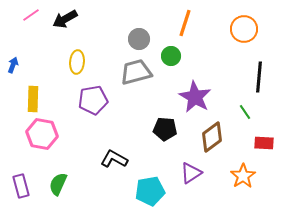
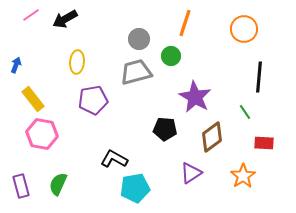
blue arrow: moved 3 px right
yellow rectangle: rotated 40 degrees counterclockwise
cyan pentagon: moved 15 px left, 3 px up
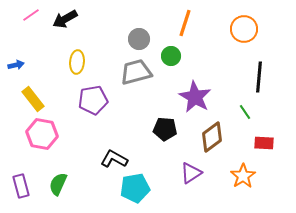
blue arrow: rotated 56 degrees clockwise
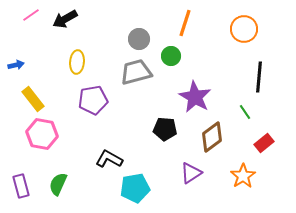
red rectangle: rotated 42 degrees counterclockwise
black L-shape: moved 5 px left
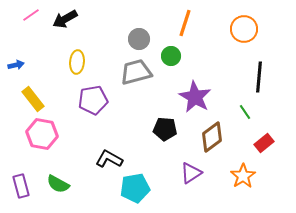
green semicircle: rotated 85 degrees counterclockwise
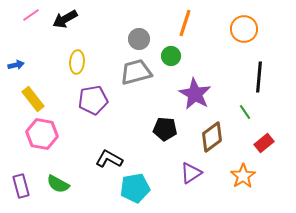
purple star: moved 3 px up
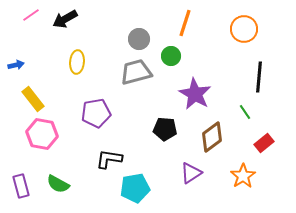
purple pentagon: moved 3 px right, 13 px down
black L-shape: rotated 20 degrees counterclockwise
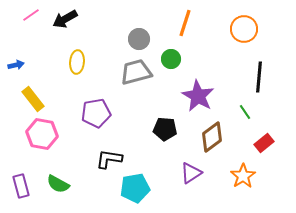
green circle: moved 3 px down
purple star: moved 3 px right, 2 px down
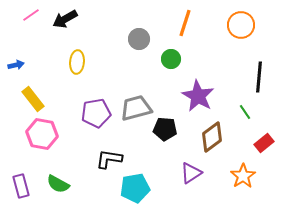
orange circle: moved 3 px left, 4 px up
gray trapezoid: moved 36 px down
